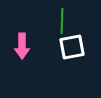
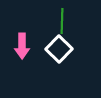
white square: moved 13 px left, 2 px down; rotated 36 degrees counterclockwise
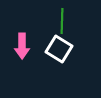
white square: rotated 12 degrees counterclockwise
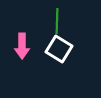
green line: moved 5 px left
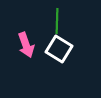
pink arrow: moved 4 px right, 1 px up; rotated 20 degrees counterclockwise
